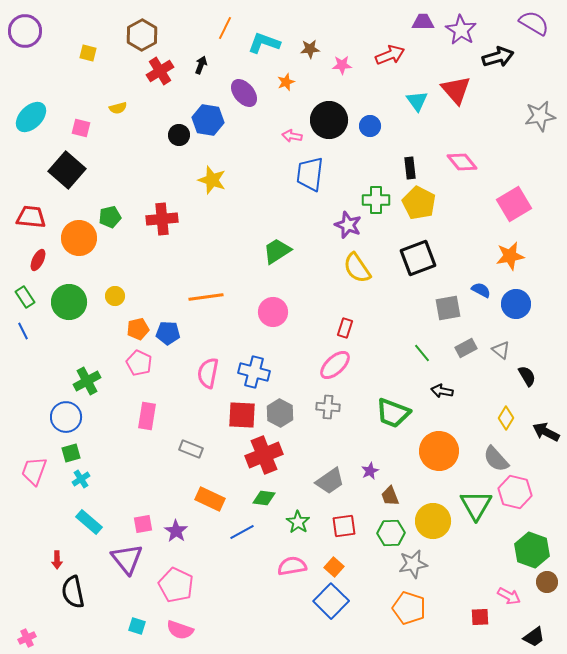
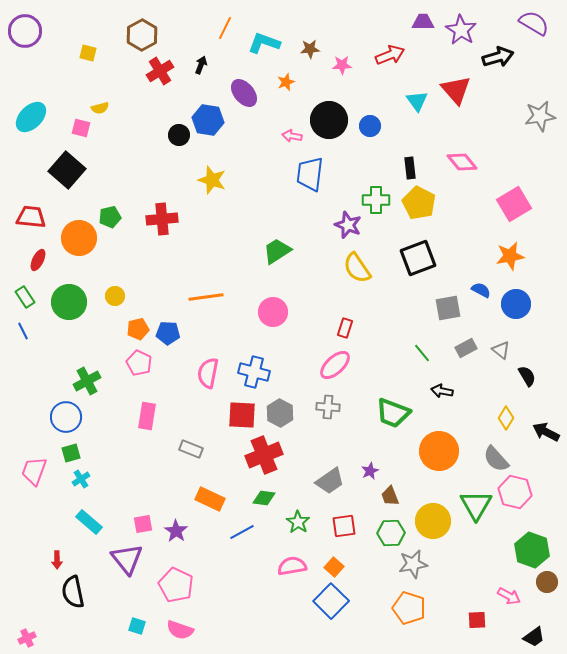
yellow semicircle at (118, 108): moved 18 px left
red square at (480, 617): moved 3 px left, 3 px down
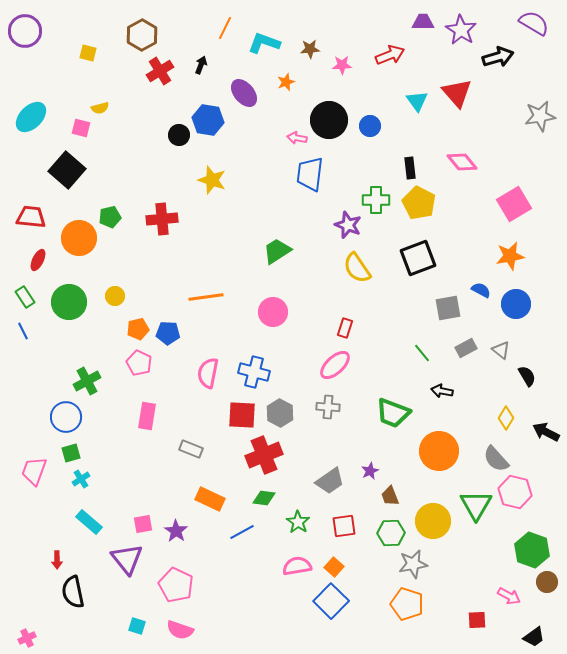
red triangle at (456, 90): moved 1 px right, 3 px down
pink arrow at (292, 136): moved 5 px right, 2 px down
pink semicircle at (292, 566): moved 5 px right
orange pentagon at (409, 608): moved 2 px left, 4 px up
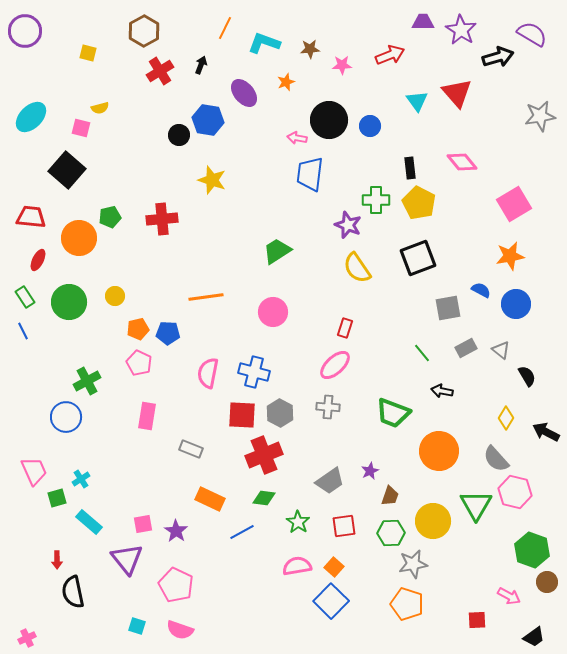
purple semicircle at (534, 23): moved 2 px left, 11 px down
brown hexagon at (142, 35): moved 2 px right, 4 px up
green square at (71, 453): moved 14 px left, 45 px down
pink trapezoid at (34, 471): rotated 136 degrees clockwise
brown trapezoid at (390, 496): rotated 140 degrees counterclockwise
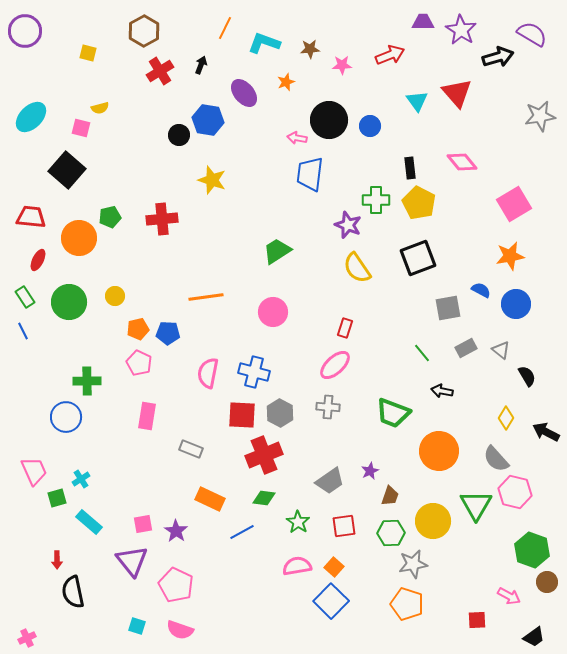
green cross at (87, 381): rotated 28 degrees clockwise
purple triangle at (127, 559): moved 5 px right, 2 px down
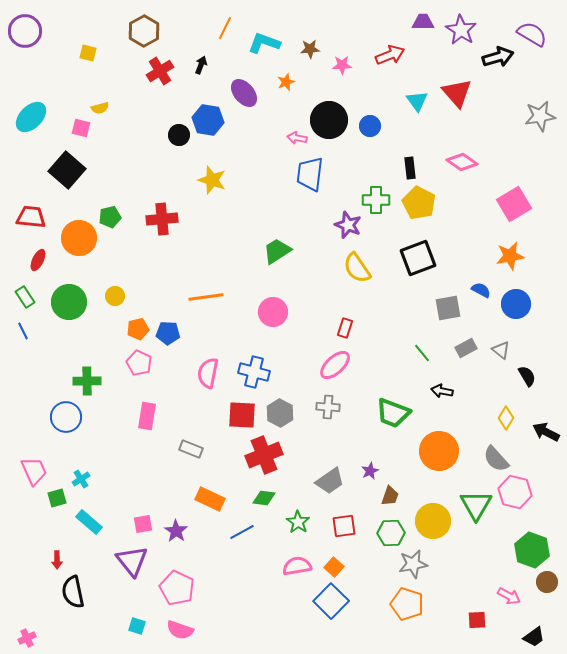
pink diamond at (462, 162): rotated 16 degrees counterclockwise
pink pentagon at (176, 585): moved 1 px right, 3 px down
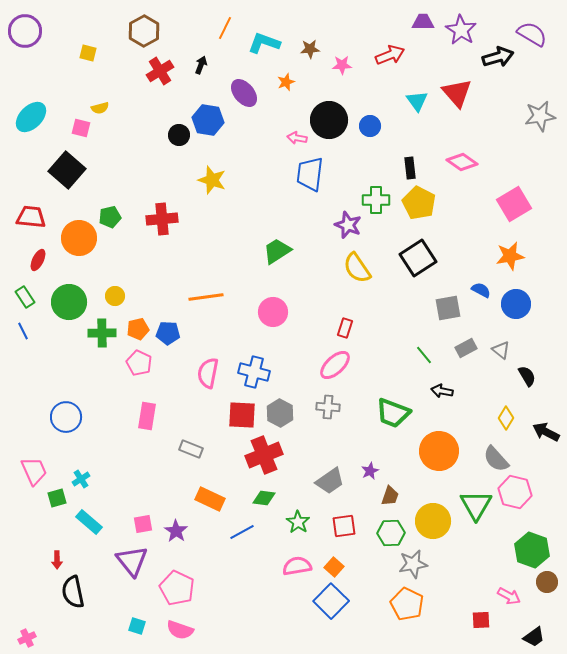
black square at (418, 258): rotated 12 degrees counterclockwise
green line at (422, 353): moved 2 px right, 2 px down
green cross at (87, 381): moved 15 px right, 48 px up
orange pentagon at (407, 604): rotated 8 degrees clockwise
red square at (477, 620): moved 4 px right
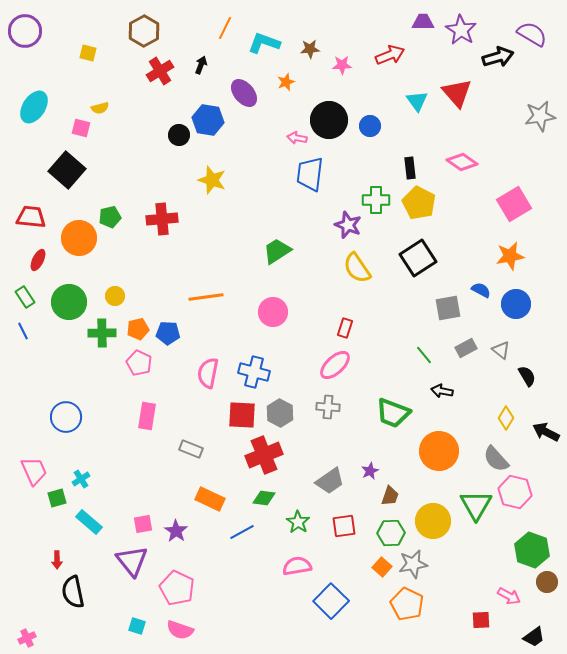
cyan ellipse at (31, 117): moved 3 px right, 10 px up; rotated 12 degrees counterclockwise
orange square at (334, 567): moved 48 px right
